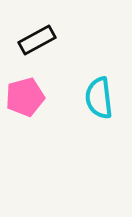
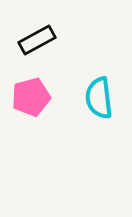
pink pentagon: moved 6 px right
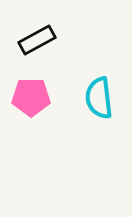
pink pentagon: rotated 15 degrees clockwise
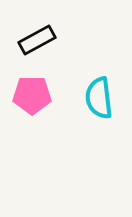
pink pentagon: moved 1 px right, 2 px up
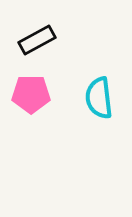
pink pentagon: moved 1 px left, 1 px up
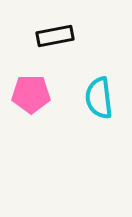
black rectangle: moved 18 px right, 4 px up; rotated 18 degrees clockwise
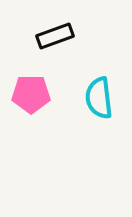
black rectangle: rotated 9 degrees counterclockwise
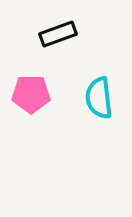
black rectangle: moved 3 px right, 2 px up
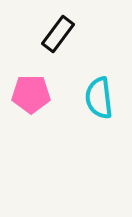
black rectangle: rotated 33 degrees counterclockwise
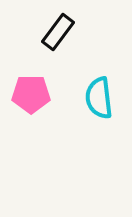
black rectangle: moved 2 px up
